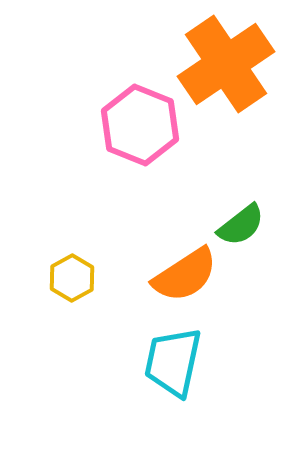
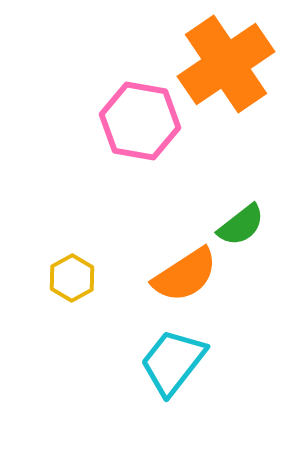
pink hexagon: moved 4 px up; rotated 12 degrees counterclockwise
cyan trapezoid: rotated 26 degrees clockwise
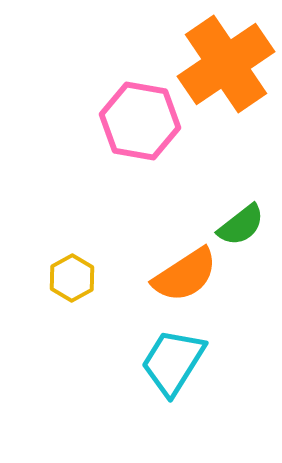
cyan trapezoid: rotated 6 degrees counterclockwise
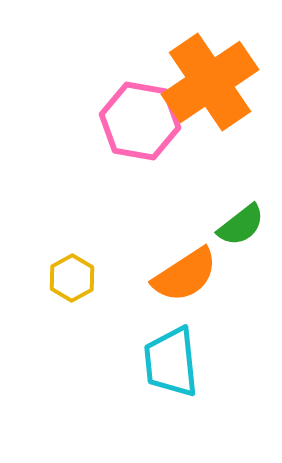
orange cross: moved 16 px left, 18 px down
cyan trapezoid: moved 2 px left; rotated 38 degrees counterclockwise
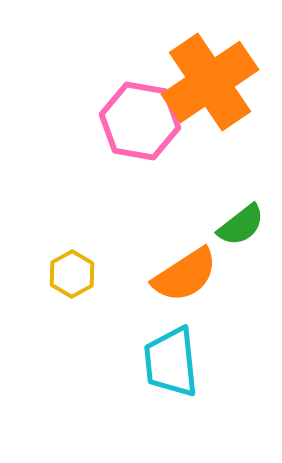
yellow hexagon: moved 4 px up
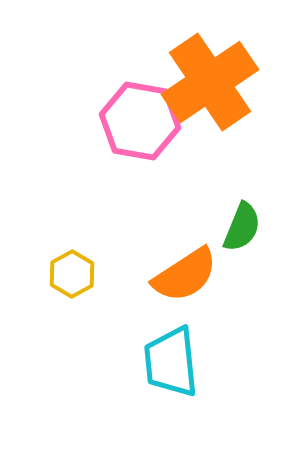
green semicircle: moved 1 px right, 2 px down; rotated 30 degrees counterclockwise
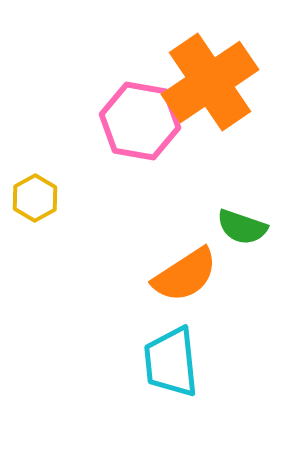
green semicircle: rotated 87 degrees clockwise
yellow hexagon: moved 37 px left, 76 px up
